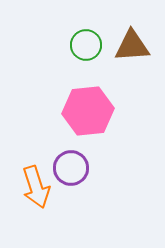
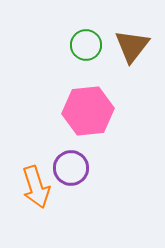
brown triangle: rotated 48 degrees counterclockwise
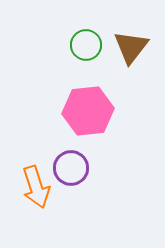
brown triangle: moved 1 px left, 1 px down
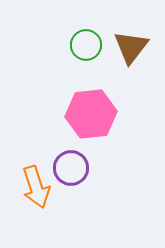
pink hexagon: moved 3 px right, 3 px down
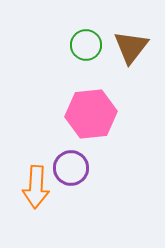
orange arrow: rotated 21 degrees clockwise
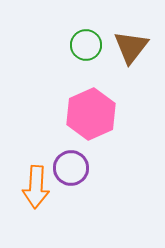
pink hexagon: rotated 18 degrees counterclockwise
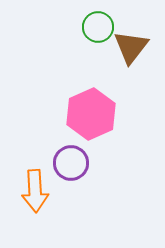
green circle: moved 12 px right, 18 px up
purple circle: moved 5 px up
orange arrow: moved 1 px left, 4 px down; rotated 6 degrees counterclockwise
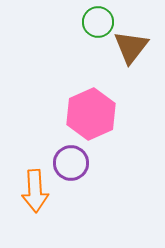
green circle: moved 5 px up
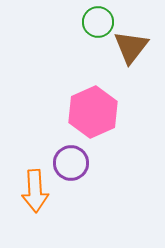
pink hexagon: moved 2 px right, 2 px up
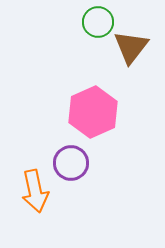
orange arrow: rotated 9 degrees counterclockwise
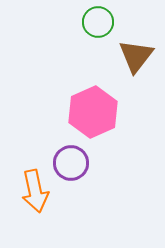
brown triangle: moved 5 px right, 9 px down
